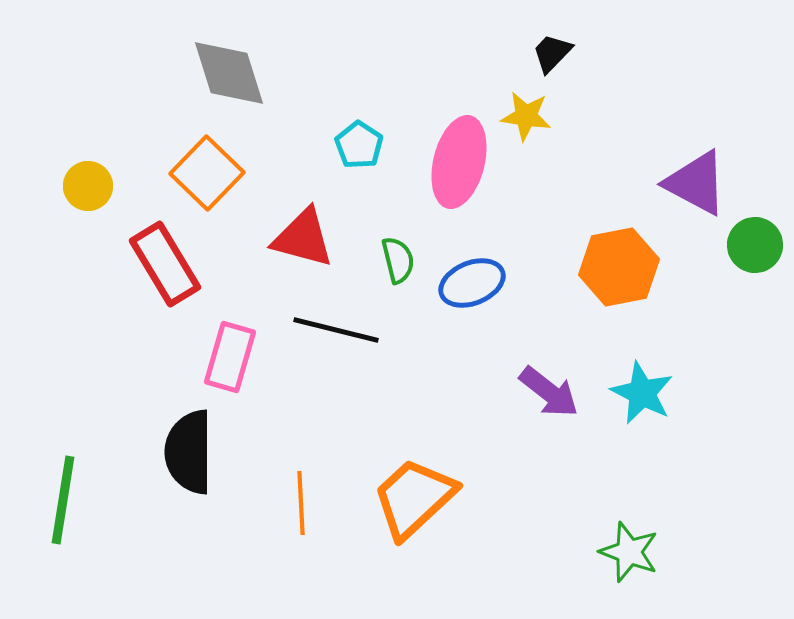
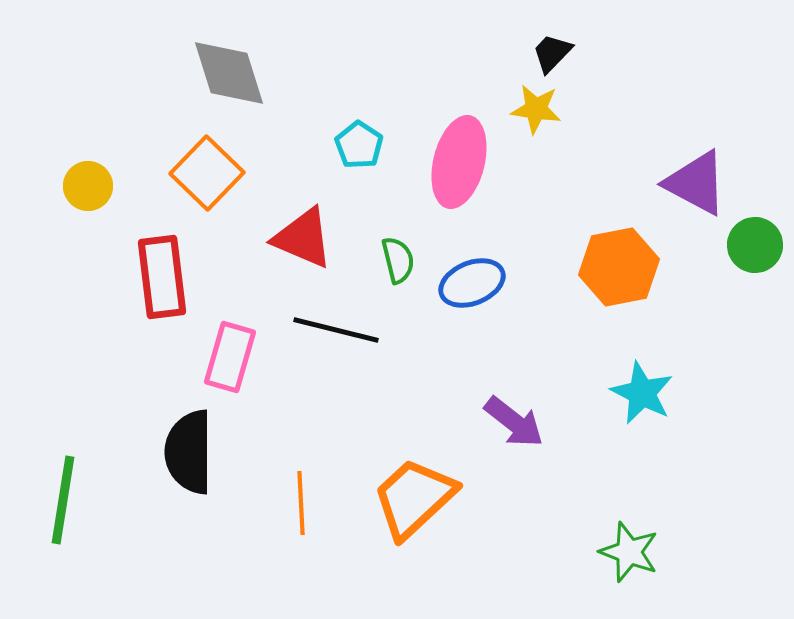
yellow star: moved 10 px right, 7 px up
red triangle: rotated 8 degrees clockwise
red rectangle: moved 3 px left, 13 px down; rotated 24 degrees clockwise
purple arrow: moved 35 px left, 30 px down
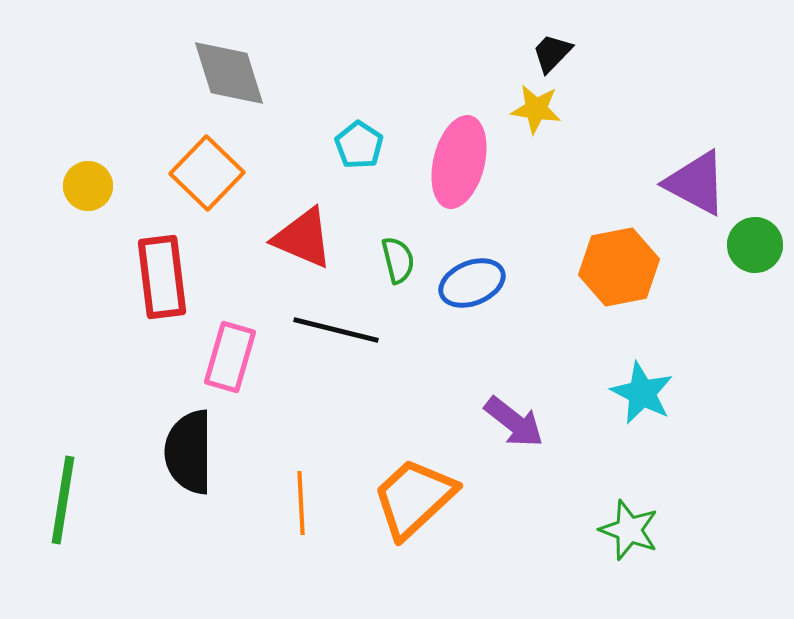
green star: moved 22 px up
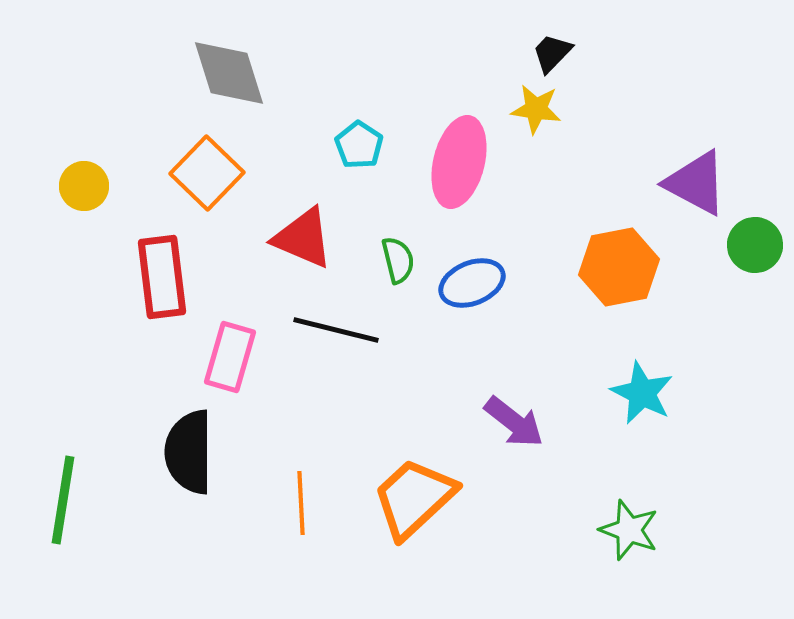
yellow circle: moved 4 px left
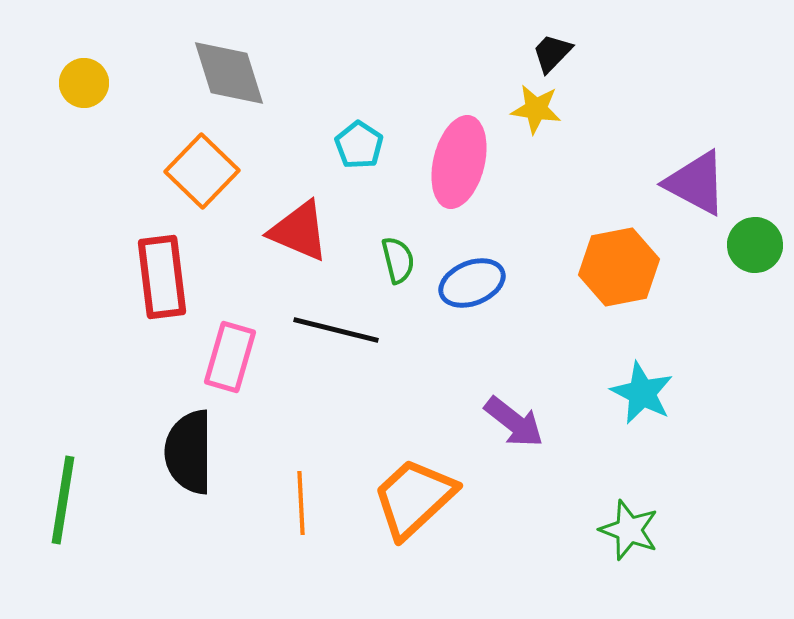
orange square: moved 5 px left, 2 px up
yellow circle: moved 103 px up
red triangle: moved 4 px left, 7 px up
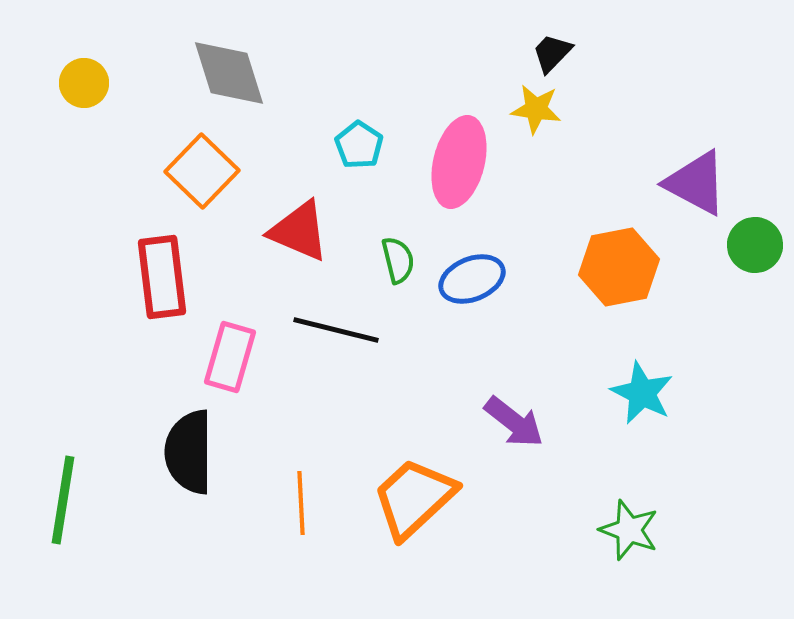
blue ellipse: moved 4 px up
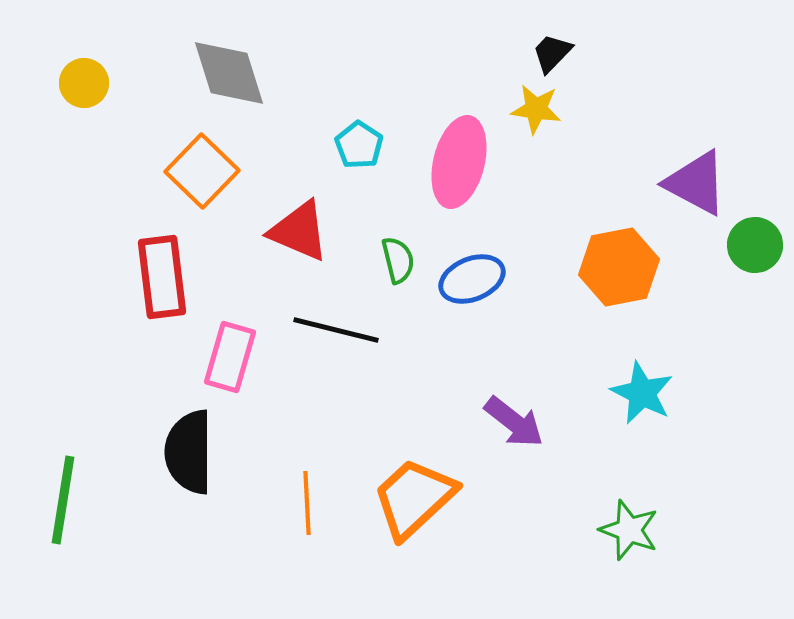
orange line: moved 6 px right
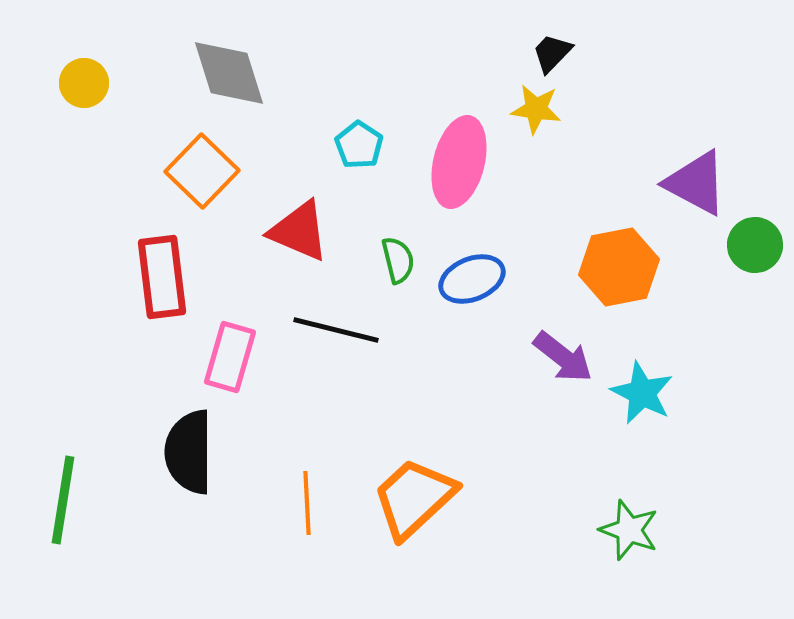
purple arrow: moved 49 px right, 65 px up
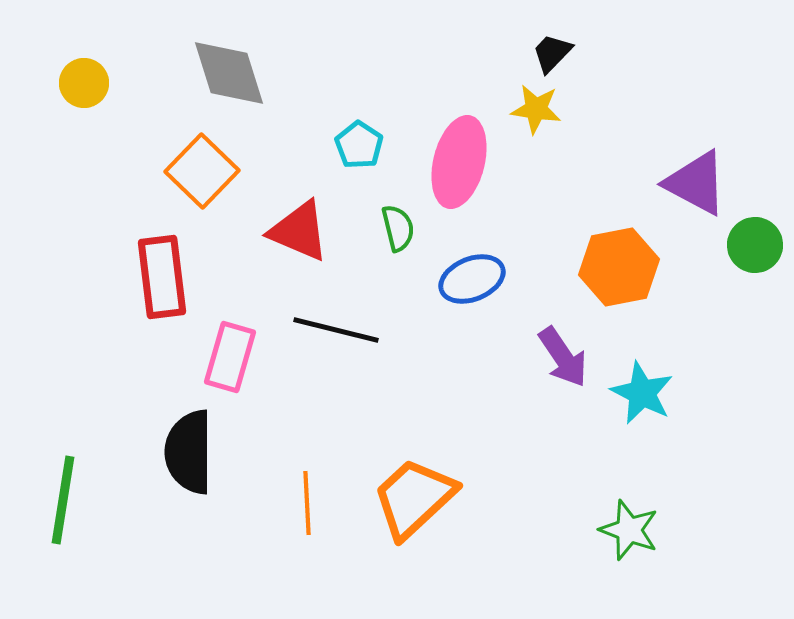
green semicircle: moved 32 px up
purple arrow: rotated 18 degrees clockwise
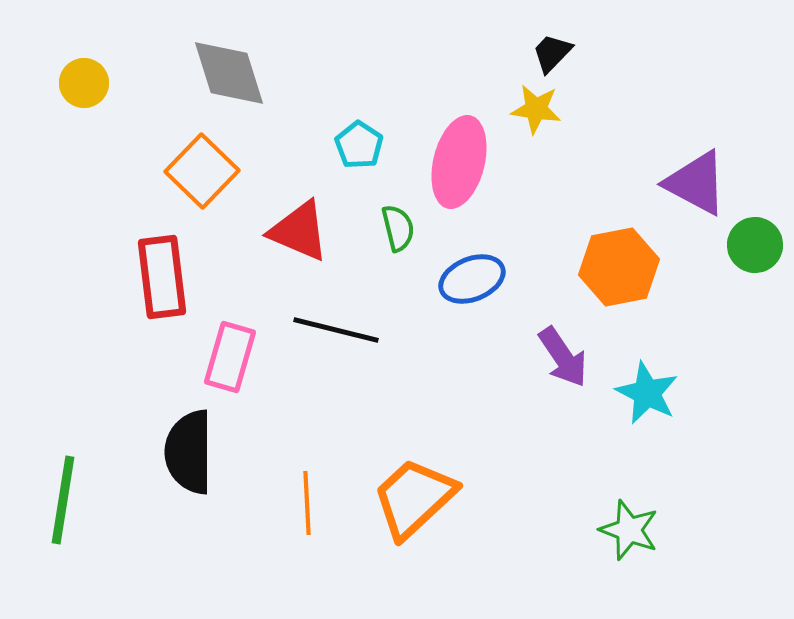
cyan star: moved 5 px right
